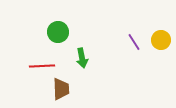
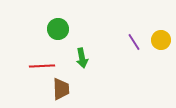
green circle: moved 3 px up
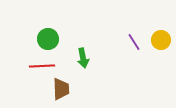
green circle: moved 10 px left, 10 px down
green arrow: moved 1 px right
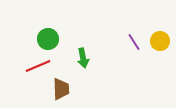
yellow circle: moved 1 px left, 1 px down
red line: moved 4 px left; rotated 20 degrees counterclockwise
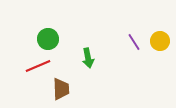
green arrow: moved 5 px right
